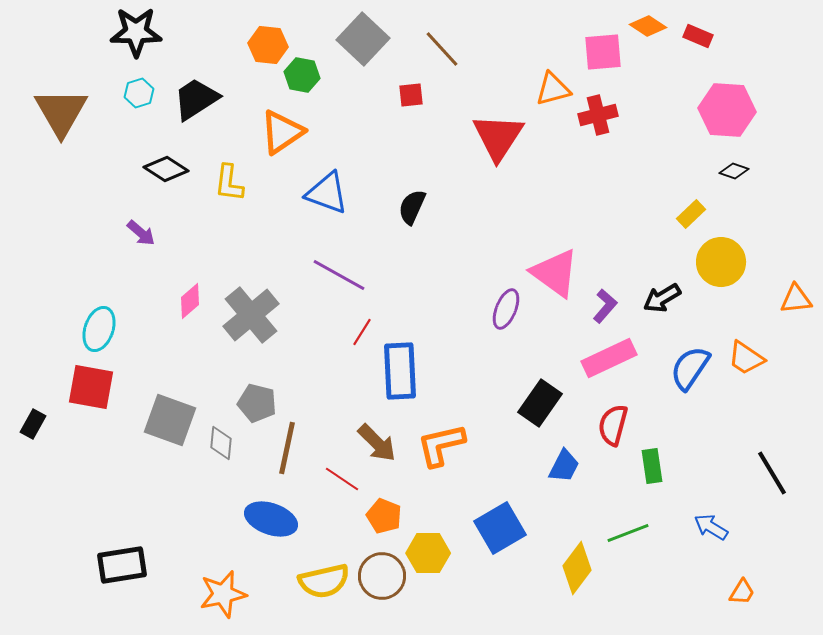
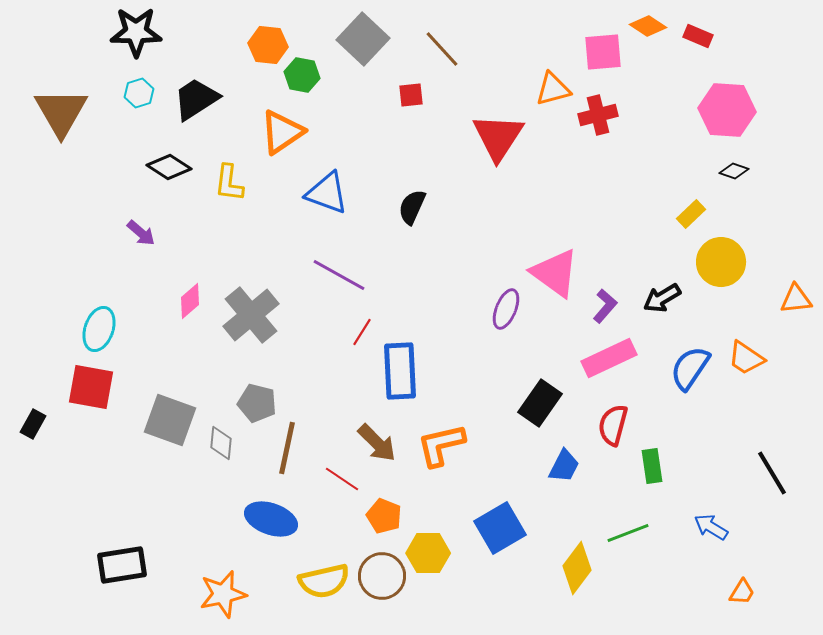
black diamond at (166, 169): moved 3 px right, 2 px up
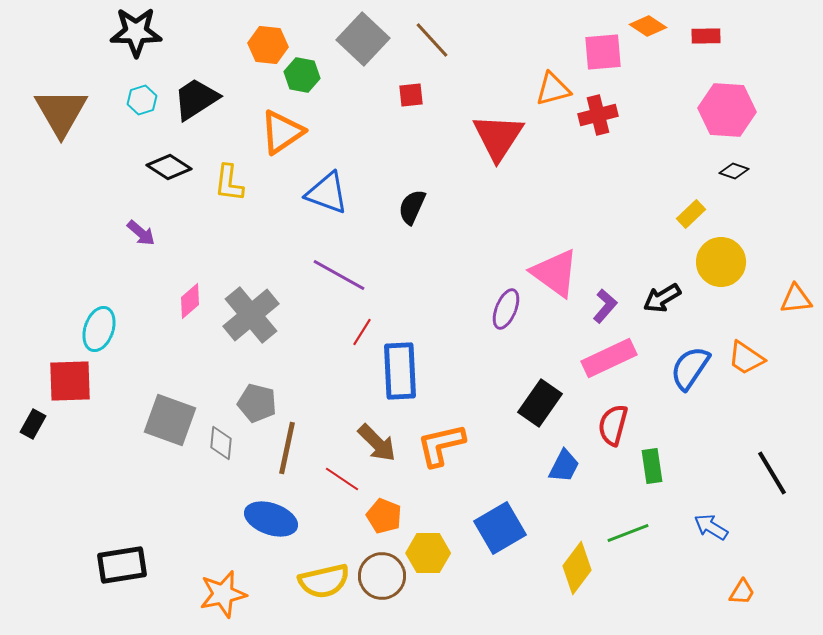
red rectangle at (698, 36): moved 8 px right; rotated 24 degrees counterclockwise
brown line at (442, 49): moved 10 px left, 9 px up
cyan hexagon at (139, 93): moved 3 px right, 7 px down
red square at (91, 387): moved 21 px left, 6 px up; rotated 12 degrees counterclockwise
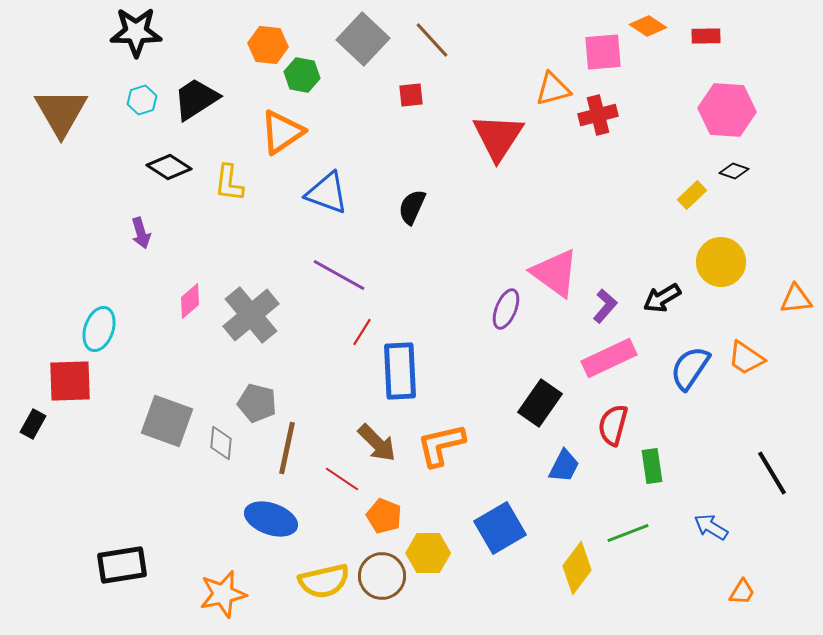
yellow rectangle at (691, 214): moved 1 px right, 19 px up
purple arrow at (141, 233): rotated 32 degrees clockwise
gray square at (170, 420): moved 3 px left, 1 px down
